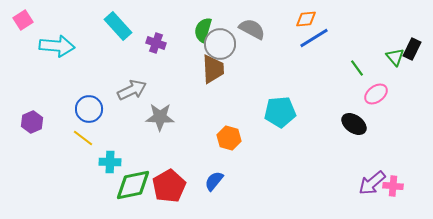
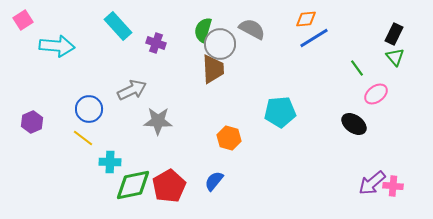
black rectangle: moved 18 px left, 15 px up
gray star: moved 2 px left, 4 px down
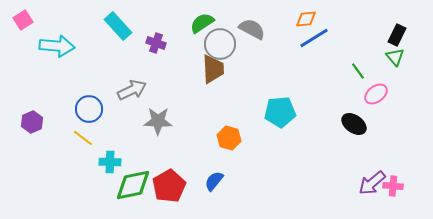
green semicircle: moved 1 px left, 7 px up; rotated 40 degrees clockwise
black rectangle: moved 3 px right, 1 px down
green line: moved 1 px right, 3 px down
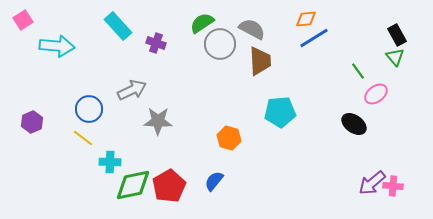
black rectangle: rotated 55 degrees counterclockwise
brown trapezoid: moved 47 px right, 8 px up
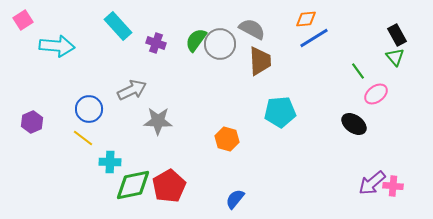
green semicircle: moved 6 px left, 17 px down; rotated 20 degrees counterclockwise
orange hexagon: moved 2 px left, 1 px down
blue semicircle: moved 21 px right, 18 px down
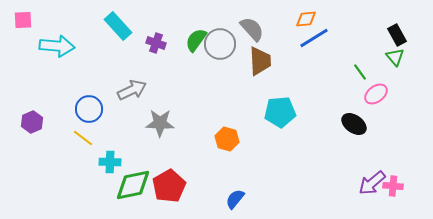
pink square: rotated 30 degrees clockwise
gray semicircle: rotated 20 degrees clockwise
green line: moved 2 px right, 1 px down
gray star: moved 2 px right, 2 px down
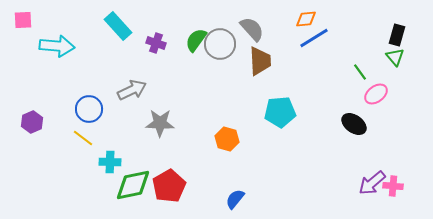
black rectangle: rotated 45 degrees clockwise
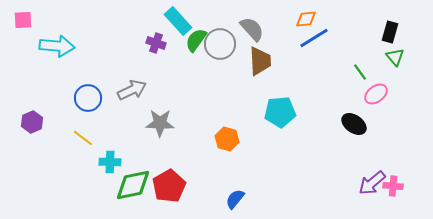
cyan rectangle: moved 60 px right, 5 px up
black rectangle: moved 7 px left, 3 px up
blue circle: moved 1 px left, 11 px up
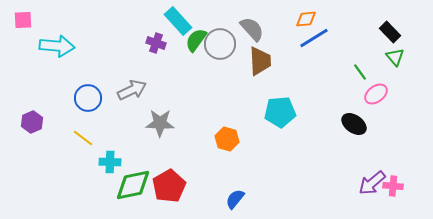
black rectangle: rotated 60 degrees counterclockwise
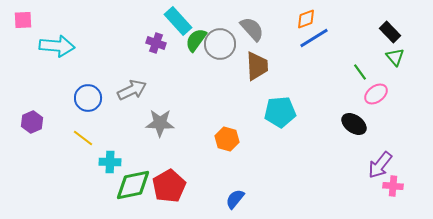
orange diamond: rotated 15 degrees counterclockwise
brown trapezoid: moved 3 px left, 5 px down
purple arrow: moved 8 px right, 18 px up; rotated 12 degrees counterclockwise
